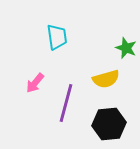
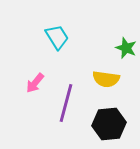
cyan trapezoid: rotated 24 degrees counterclockwise
yellow semicircle: rotated 24 degrees clockwise
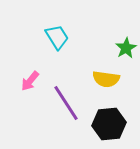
green star: rotated 20 degrees clockwise
pink arrow: moved 5 px left, 2 px up
purple line: rotated 48 degrees counterclockwise
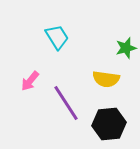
green star: rotated 15 degrees clockwise
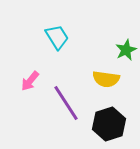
green star: moved 2 px down; rotated 10 degrees counterclockwise
black hexagon: rotated 12 degrees counterclockwise
